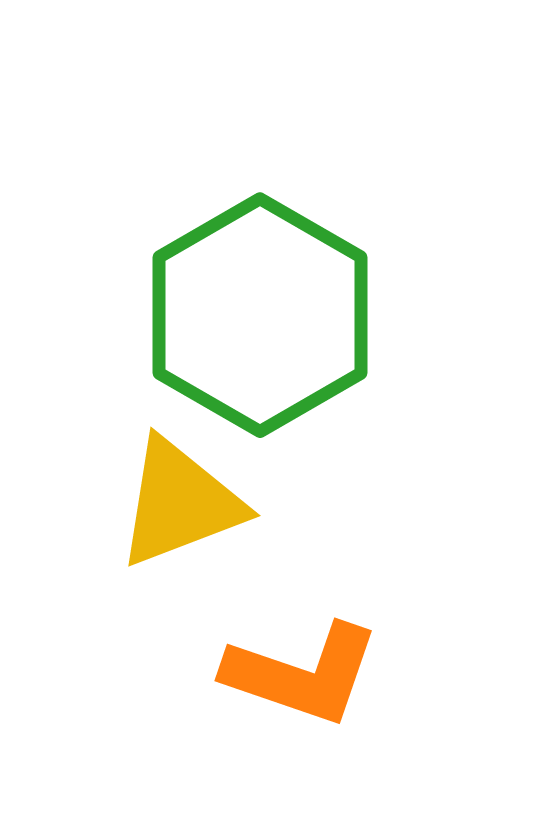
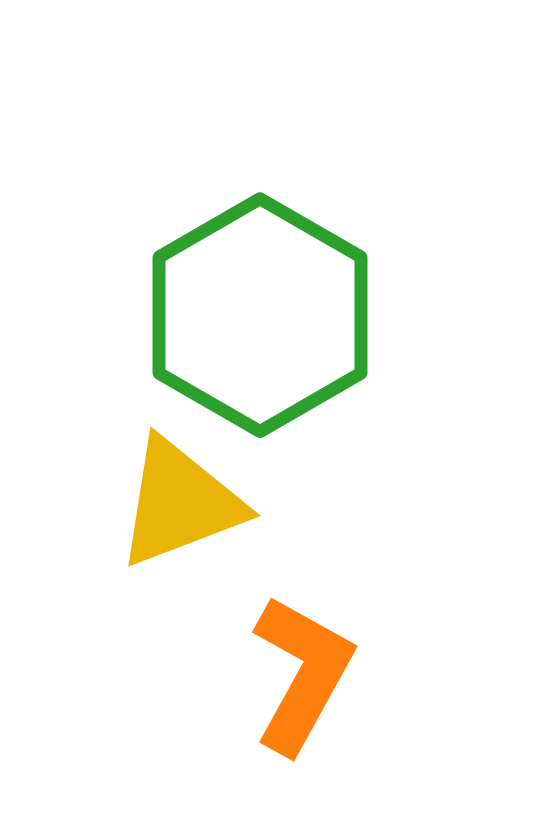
orange L-shape: rotated 80 degrees counterclockwise
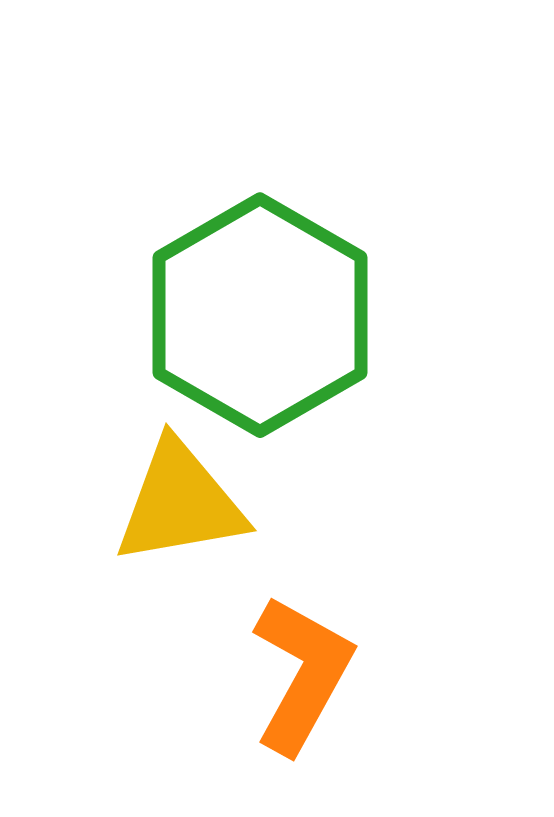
yellow triangle: rotated 11 degrees clockwise
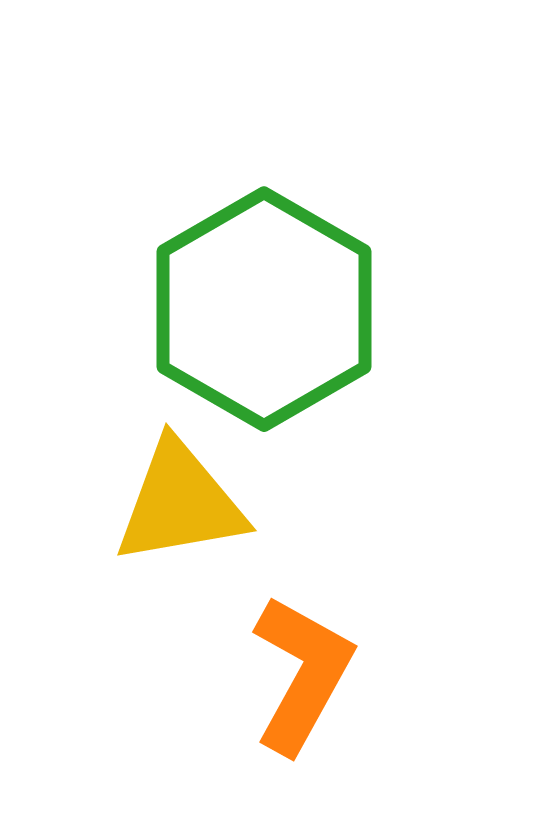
green hexagon: moved 4 px right, 6 px up
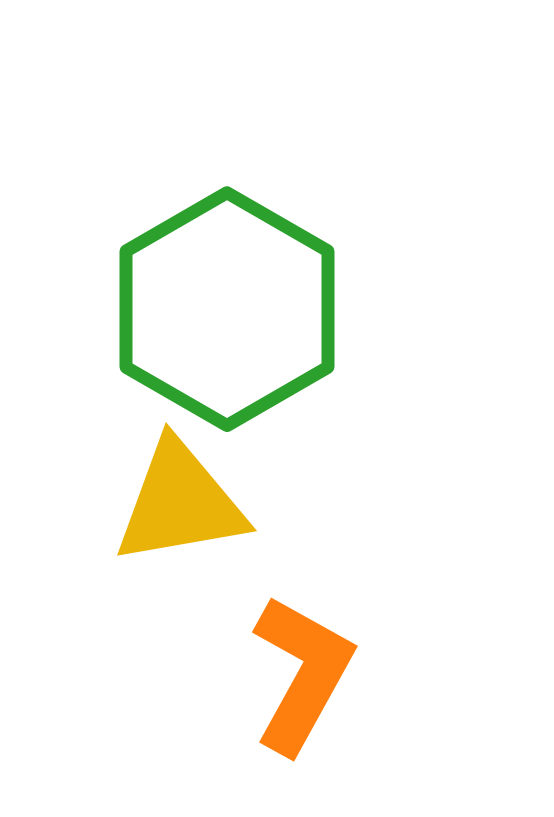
green hexagon: moved 37 px left
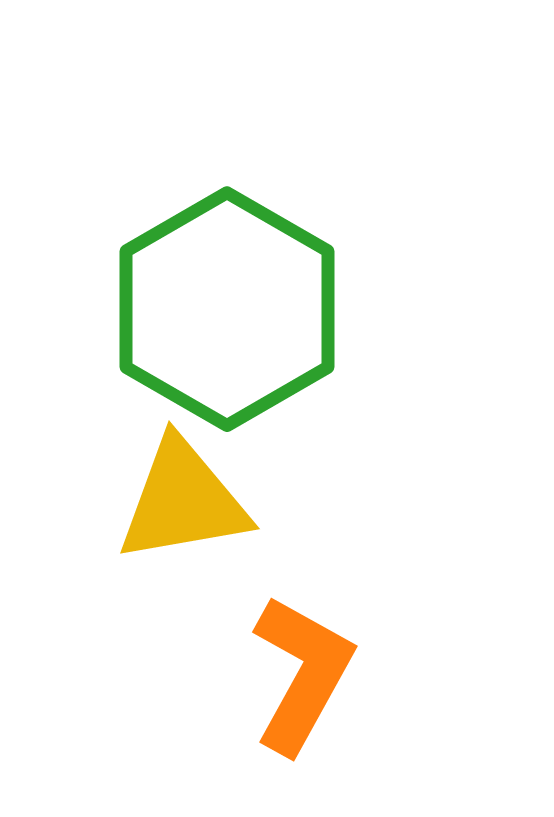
yellow triangle: moved 3 px right, 2 px up
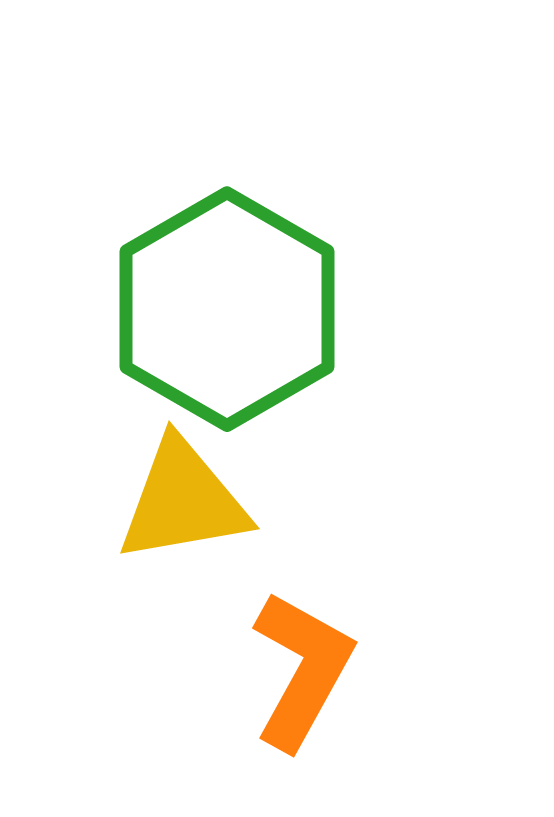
orange L-shape: moved 4 px up
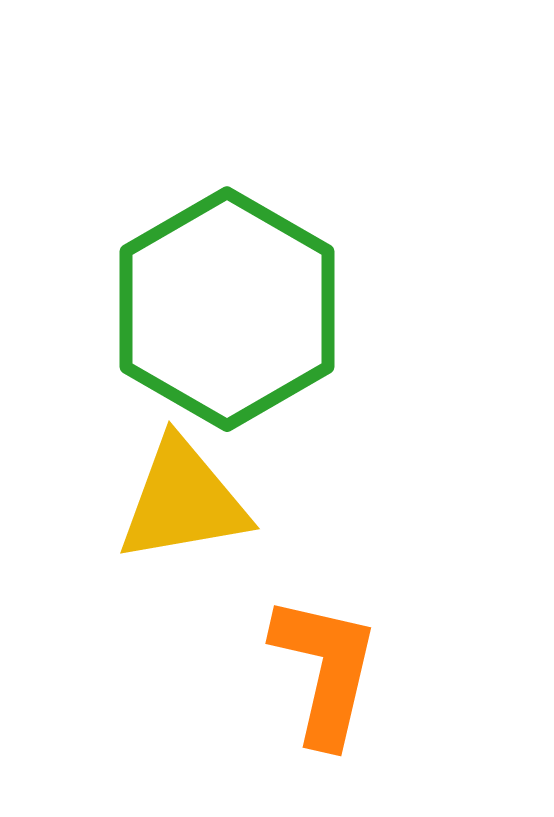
orange L-shape: moved 23 px right; rotated 16 degrees counterclockwise
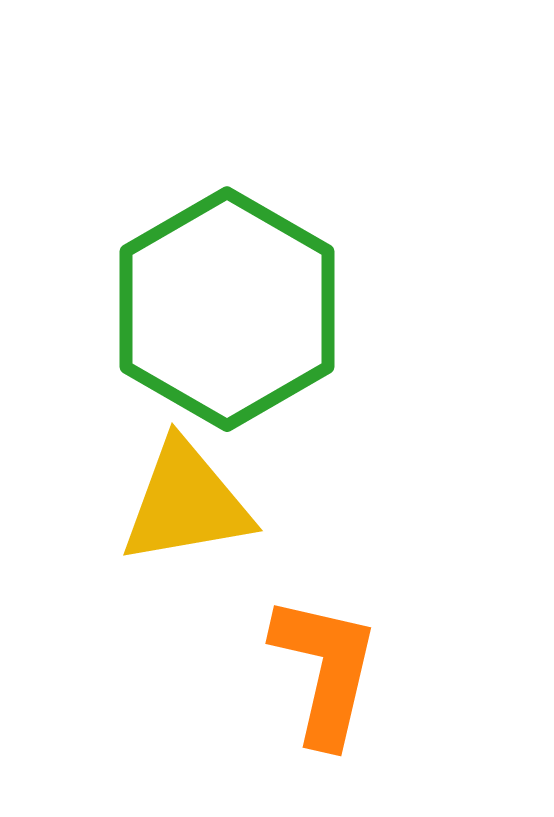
yellow triangle: moved 3 px right, 2 px down
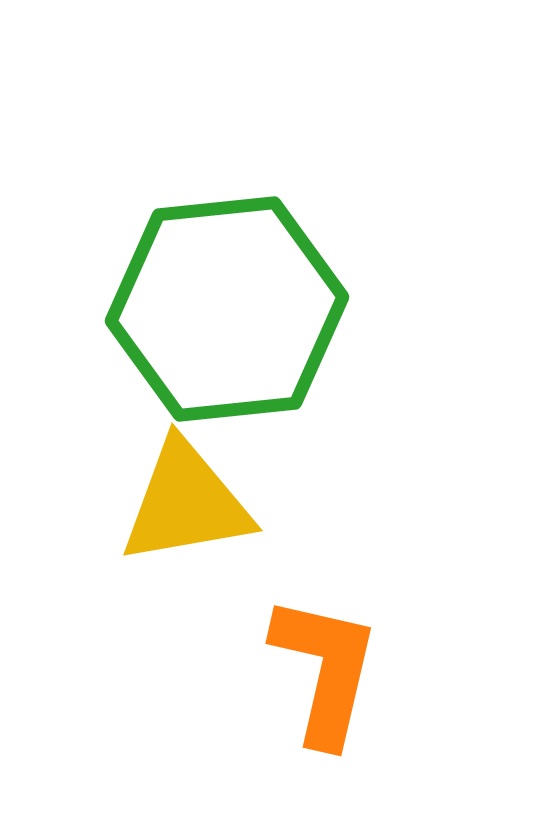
green hexagon: rotated 24 degrees clockwise
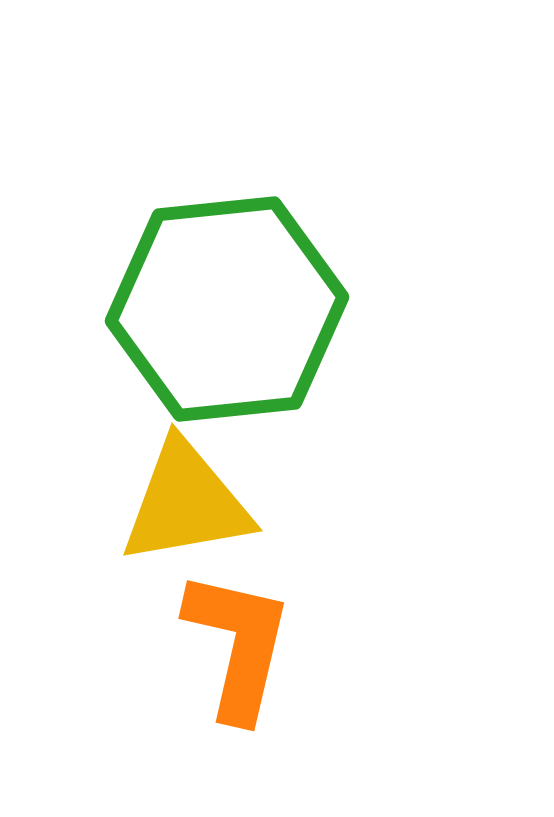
orange L-shape: moved 87 px left, 25 px up
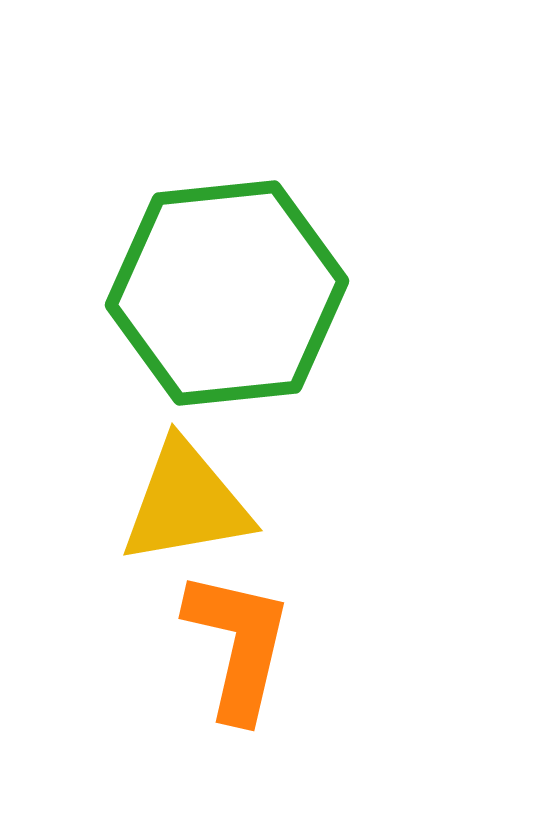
green hexagon: moved 16 px up
